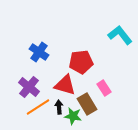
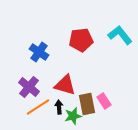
red pentagon: moved 22 px up
pink rectangle: moved 13 px down
brown rectangle: rotated 20 degrees clockwise
green star: rotated 24 degrees counterclockwise
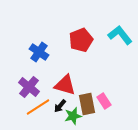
red pentagon: rotated 15 degrees counterclockwise
black arrow: moved 1 px right, 1 px up; rotated 136 degrees counterclockwise
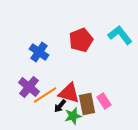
red triangle: moved 4 px right, 8 px down
orange line: moved 7 px right, 12 px up
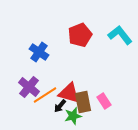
red pentagon: moved 1 px left, 5 px up
brown rectangle: moved 4 px left, 2 px up
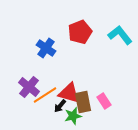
red pentagon: moved 3 px up
blue cross: moved 7 px right, 4 px up
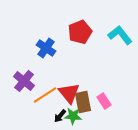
purple cross: moved 5 px left, 6 px up
red triangle: rotated 35 degrees clockwise
black arrow: moved 10 px down
green star: rotated 18 degrees clockwise
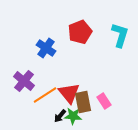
cyan L-shape: rotated 55 degrees clockwise
